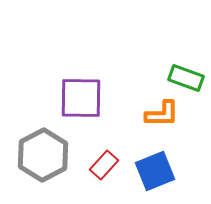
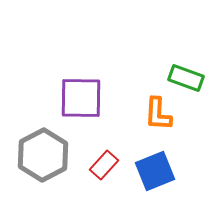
orange L-shape: moved 4 px left; rotated 93 degrees clockwise
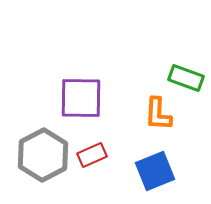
red rectangle: moved 12 px left, 10 px up; rotated 24 degrees clockwise
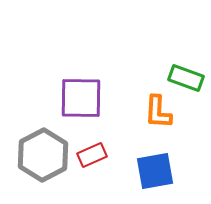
orange L-shape: moved 2 px up
blue square: rotated 12 degrees clockwise
